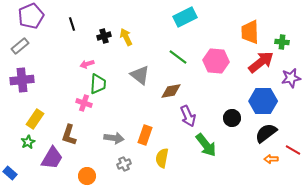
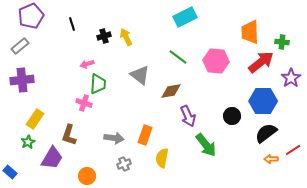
purple star: rotated 24 degrees counterclockwise
black circle: moved 2 px up
red line: rotated 63 degrees counterclockwise
blue rectangle: moved 1 px up
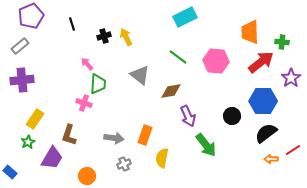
pink arrow: rotated 64 degrees clockwise
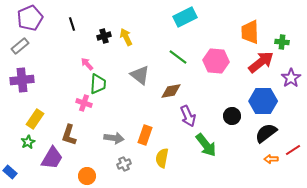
purple pentagon: moved 1 px left, 2 px down
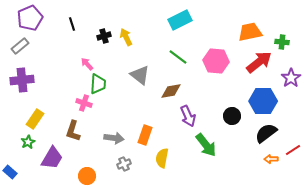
cyan rectangle: moved 5 px left, 3 px down
orange trapezoid: rotated 80 degrees clockwise
red arrow: moved 2 px left
brown L-shape: moved 4 px right, 4 px up
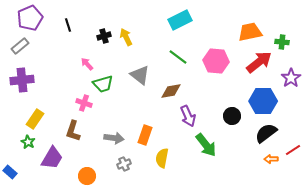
black line: moved 4 px left, 1 px down
green trapezoid: moved 5 px right; rotated 70 degrees clockwise
green star: rotated 16 degrees counterclockwise
